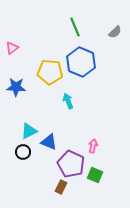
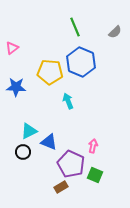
brown rectangle: rotated 32 degrees clockwise
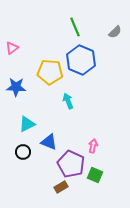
blue hexagon: moved 2 px up
cyan triangle: moved 2 px left, 7 px up
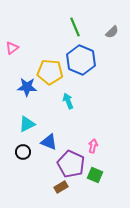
gray semicircle: moved 3 px left
blue star: moved 11 px right
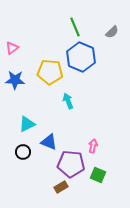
blue hexagon: moved 3 px up
blue star: moved 12 px left, 7 px up
purple pentagon: rotated 20 degrees counterclockwise
green square: moved 3 px right
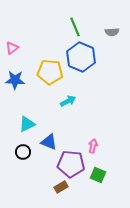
gray semicircle: rotated 40 degrees clockwise
cyan arrow: rotated 84 degrees clockwise
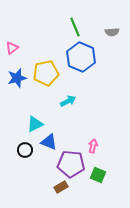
yellow pentagon: moved 4 px left, 1 px down; rotated 15 degrees counterclockwise
blue star: moved 2 px right, 2 px up; rotated 18 degrees counterclockwise
cyan triangle: moved 8 px right
black circle: moved 2 px right, 2 px up
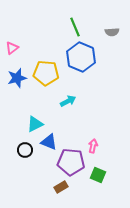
yellow pentagon: rotated 15 degrees clockwise
purple pentagon: moved 2 px up
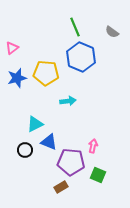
gray semicircle: rotated 40 degrees clockwise
cyan arrow: rotated 21 degrees clockwise
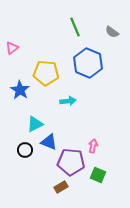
blue hexagon: moved 7 px right, 6 px down
blue star: moved 3 px right, 12 px down; rotated 24 degrees counterclockwise
